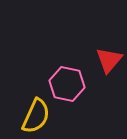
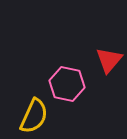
yellow semicircle: moved 2 px left
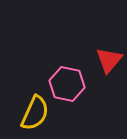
yellow semicircle: moved 1 px right, 3 px up
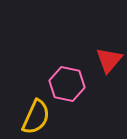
yellow semicircle: moved 1 px right, 4 px down
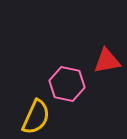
red triangle: moved 2 px left, 1 px down; rotated 40 degrees clockwise
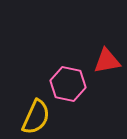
pink hexagon: moved 1 px right
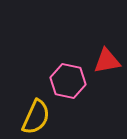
pink hexagon: moved 3 px up
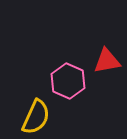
pink hexagon: rotated 12 degrees clockwise
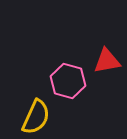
pink hexagon: rotated 8 degrees counterclockwise
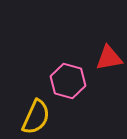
red triangle: moved 2 px right, 3 px up
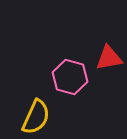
pink hexagon: moved 2 px right, 4 px up
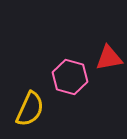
yellow semicircle: moved 6 px left, 8 px up
